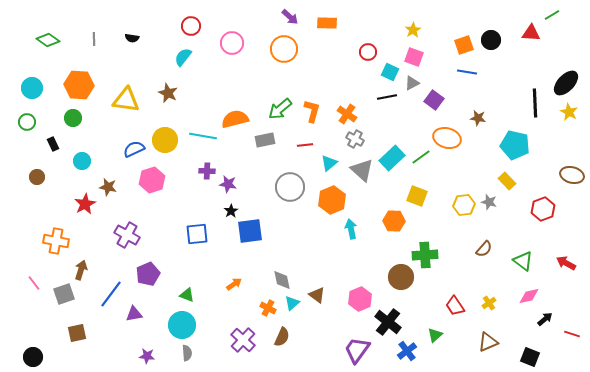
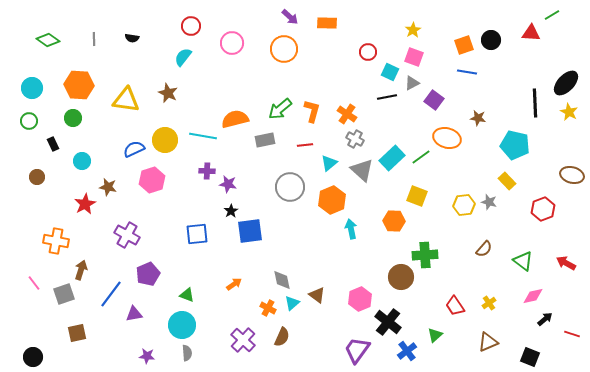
green circle at (27, 122): moved 2 px right, 1 px up
pink diamond at (529, 296): moved 4 px right
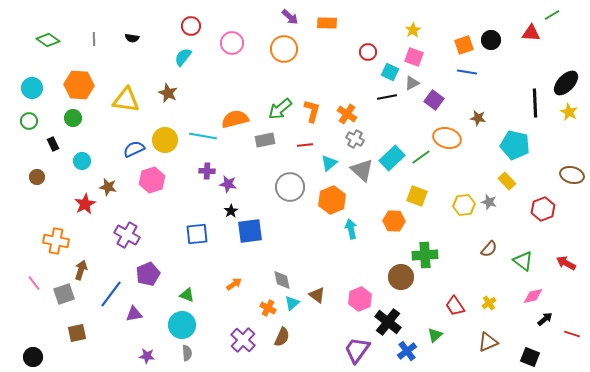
brown semicircle at (484, 249): moved 5 px right
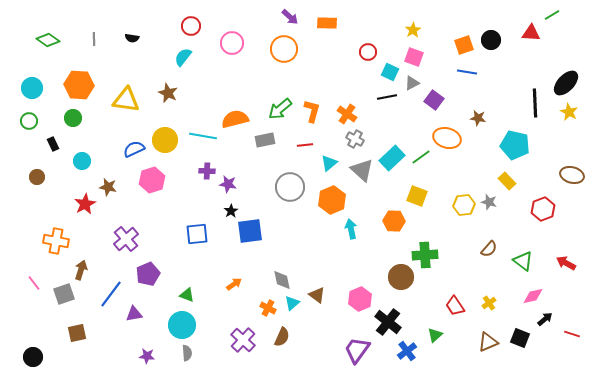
purple cross at (127, 235): moved 1 px left, 4 px down; rotated 20 degrees clockwise
black square at (530, 357): moved 10 px left, 19 px up
